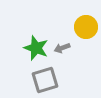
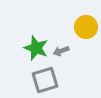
gray arrow: moved 1 px left, 3 px down
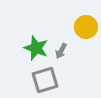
gray arrow: rotated 42 degrees counterclockwise
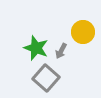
yellow circle: moved 3 px left, 5 px down
gray square: moved 1 px right, 2 px up; rotated 32 degrees counterclockwise
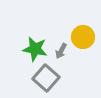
yellow circle: moved 5 px down
green star: moved 1 px left, 1 px down; rotated 10 degrees counterclockwise
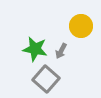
yellow circle: moved 2 px left, 11 px up
gray square: moved 1 px down
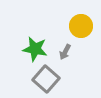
gray arrow: moved 4 px right, 1 px down
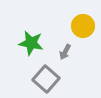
yellow circle: moved 2 px right
green star: moved 4 px left, 6 px up
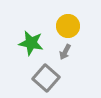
yellow circle: moved 15 px left
gray square: moved 1 px up
